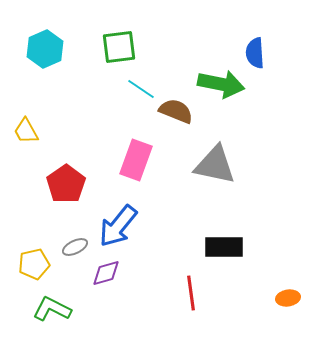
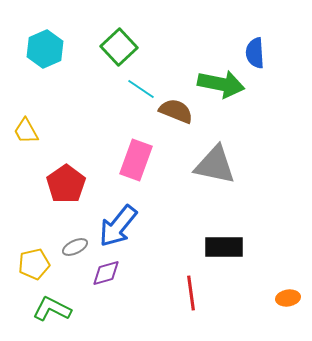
green square: rotated 36 degrees counterclockwise
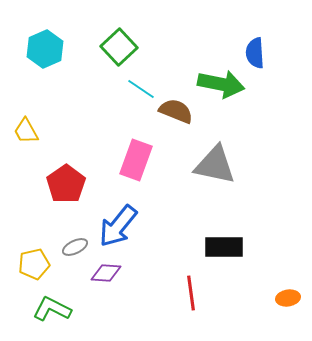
purple diamond: rotated 20 degrees clockwise
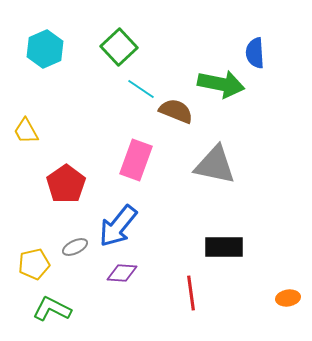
purple diamond: moved 16 px right
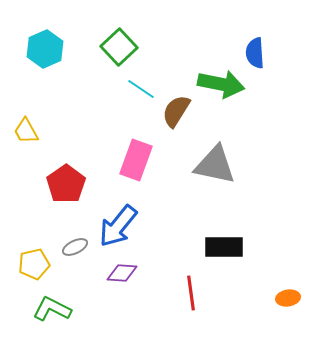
brown semicircle: rotated 80 degrees counterclockwise
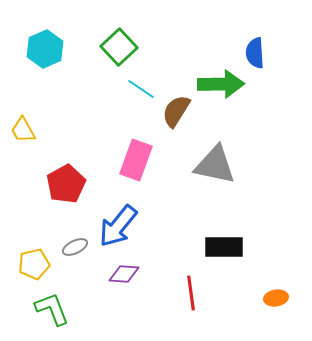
green arrow: rotated 12 degrees counterclockwise
yellow trapezoid: moved 3 px left, 1 px up
red pentagon: rotated 6 degrees clockwise
purple diamond: moved 2 px right, 1 px down
orange ellipse: moved 12 px left
green L-shape: rotated 42 degrees clockwise
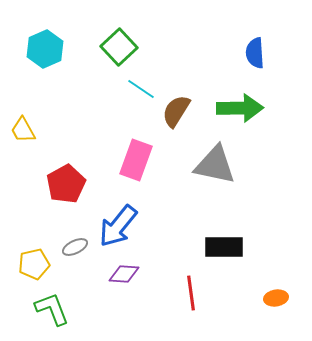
green arrow: moved 19 px right, 24 px down
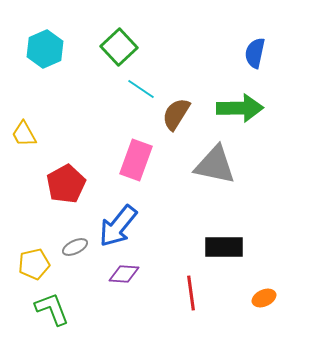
blue semicircle: rotated 16 degrees clockwise
brown semicircle: moved 3 px down
yellow trapezoid: moved 1 px right, 4 px down
orange ellipse: moved 12 px left; rotated 15 degrees counterclockwise
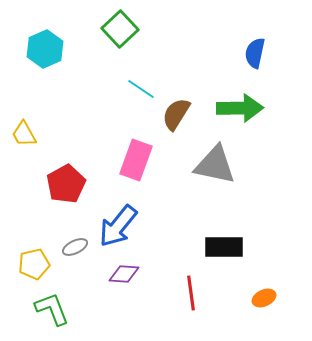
green square: moved 1 px right, 18 px up
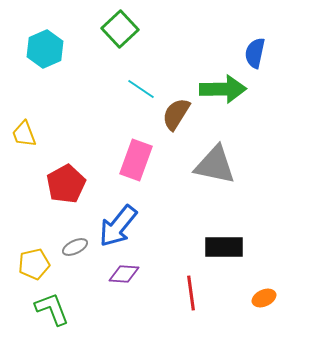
green arrow: moved 17 px left, 19 px up
yellow trapezoid: rotated 8 degrees clockwise
